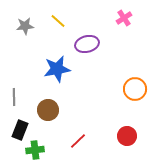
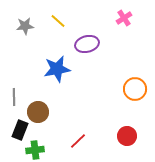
brown circle: moved 10 px left, 2 px down
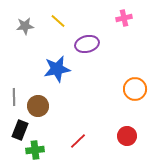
pink cross: rotated 21 degrees clockwise
brown circle: moved 6 px up
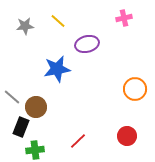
gray line: moved 2 px left; rotated 48 degrees counterclockwise
brown circle: moved 2 px left, 1 px down
black rectangle: moved 1 px right, 3 px up
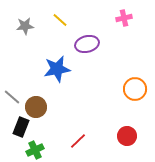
yellow line: moved 2 px right, 1 px up
green cross: rotated 18 degrees counterclockwise
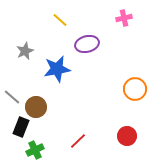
gray star: moved 25 px down; rotated 18 degrees counterclockwise
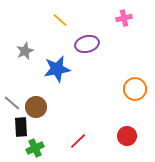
gray line: moved 6 px down
black rectangle: rotated 24 degrees counterclockwise
green cross: moved 2 px up
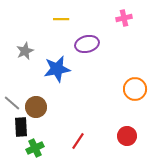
yellow line: moved 1 px right, 1 px up; rotated 42 degrees counterclockwise
red line: rotated 12 degrees counterclockwise
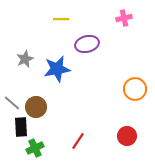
gray star: moved 8 px down
